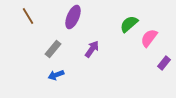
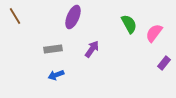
brown line: moved 13 px left
green semicircle: rotated 102 degrees clockwise
pink semicircle: moved 5 px right, 5 px up
gray rectangle: rotated 42 degrees clockwise
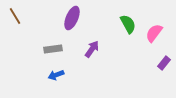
purple ellipse: moved 1 px left, 1 px down
green semicircle: moved 1 px left
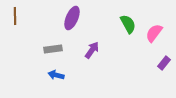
brown line: rotated 30 degrees clockwise
purple arrow: moved 1 px down
blue arrow: rotated 35 degrees clockwise
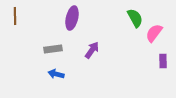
purple ellipse: rotated 10 degrees counterclockwise
green semicircle: moved 7 px right, 6 px up
purple rectangle: moved 1 px left, 2 px up; rotated 40 degrees counterclockwise
blue arrow: moved 1 px up
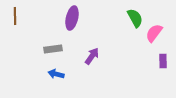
purple arrow: moved 6 px down
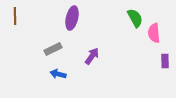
pink semicircle: rotated 42 degrees counterclockwise
gray rectangle: rotated 18 degrees counterclockwise
purple rectangle: moved 2 px right
blue arrow: moved 2 px right
